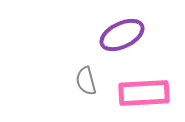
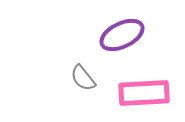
gray semicircle: moved 3 px left, 3 px up; rotated 24 degrees counterclockwise
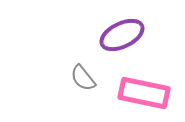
pink rectangle: rotated 15 degrees clockwise
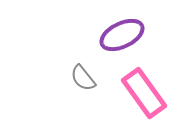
pink rectangle: rotated 42 degrees clockwise
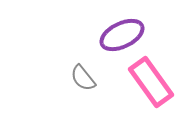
pink rectangle: moved 7 px right, 11 px up
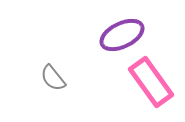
gray semicircle: moved 30 px left
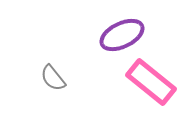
pink rectangle: rotated 15 degrees counterclockwise
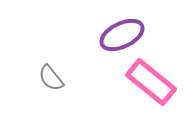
gray semicircle: moved 2 px left
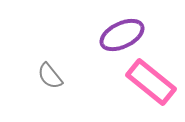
gray semicircle: moved 1 px left, 2 px up
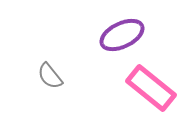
pink rectangle: moved 6 px down
